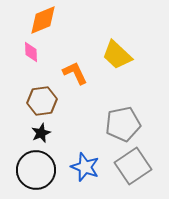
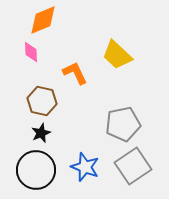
brown hexagon: rotated 20 degrees clockwise
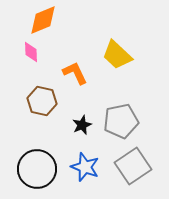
gray pentagon: moved 2 px left, 3 px up
black star: moved 41 px right, 8 px up
black circle: moved 1 px right, 1 px up
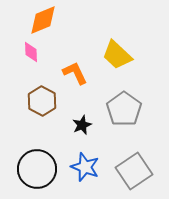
brown hexagon: rotated 16 degrees clockwise
gray pentagon: moved 3 px right, 12 px up; rotated 24 degrees counterclockwise
gray square: moved 1 px right, 5 px down
